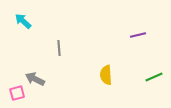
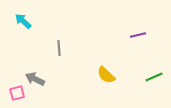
yellow semicircle: rotated 42 degrees counterclockwise
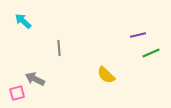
green line: moved 3 px left, 24 px up
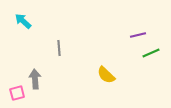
gray arrow: rotated 60 degrees clockwise
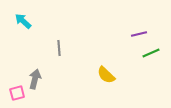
purple line: moved 1 px right, 1 px up
gray arrow: rotated 18 degrees clockwise
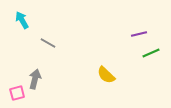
cyan arrow: moved 1 px left, 1 px up; rotated 18 degrees clockwise
gray line: moved 11 px left, 5 px up; rotated 56 degrees counterclockwise
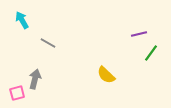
green line: rotated 30 degrees counterclockwise
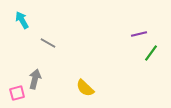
yellow semicircle: moved 21 px left, 13 px down
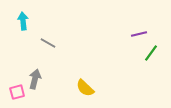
cyan arrow: moved 1 px right, 1 px down; rotated 24 degrees clockwise
pink square: moved 1 px up
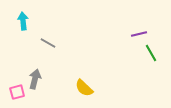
green line: rotated 66 degrees counterclockwise
yellow semicircle: moved 1 px left
